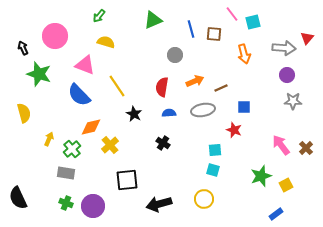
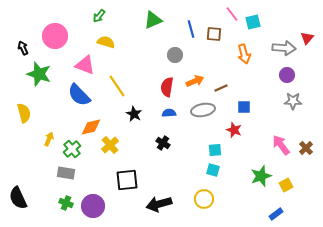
red semicircle at (162, 87): moved 5 px right
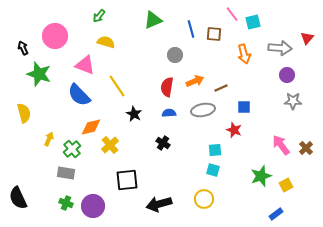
gray arrow at (284, 48): moved 4 px left
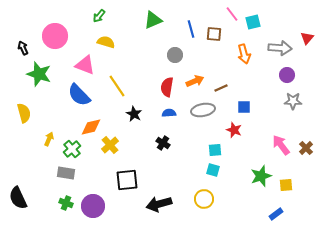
yellow square at (286, 185): rotated 24 degrees clockwise
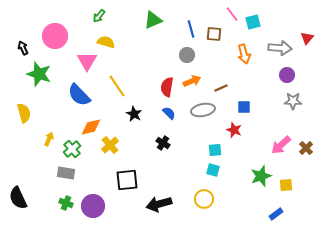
gray circle at (175, 55): moved 12 px right
pink triangle at (85, 65): moved 2 px right, 4 px up; rotated 40 degrees clockwise
orange arrow at (195, 81): moved 3 px left
blue semicircle at (169, 113): rotated 48 degrees clockwise
pink arrow at (281, 145): rotated 95 degrees counterclockwise
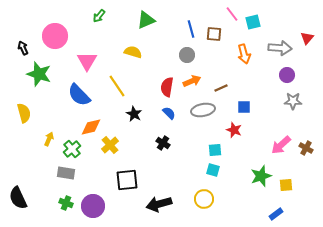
green triangle at (153, 20): moved 7 px left
yellow semicircle at (106, 42): moved 27 px right, 10 px down
brown cross at (306, 148): rotated 16 degrees counterclockwise
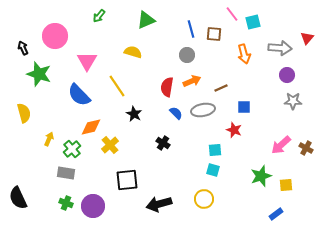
blue semicircle at (169, 113): moved 7 px right
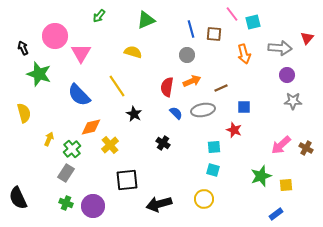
pink triangle at (87, 61): moved 6 px left, 8 px up
cyan square at (215, 150): moved 1 px left, 3 px up
gray rectangle at (66, 173): rotated 66 degrees counterclockwise
